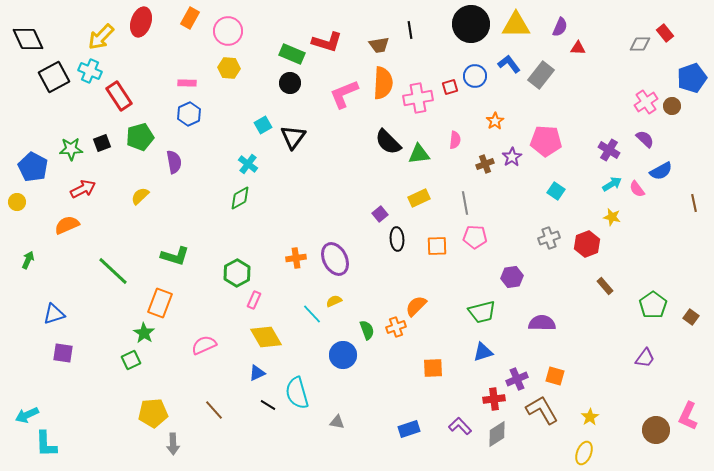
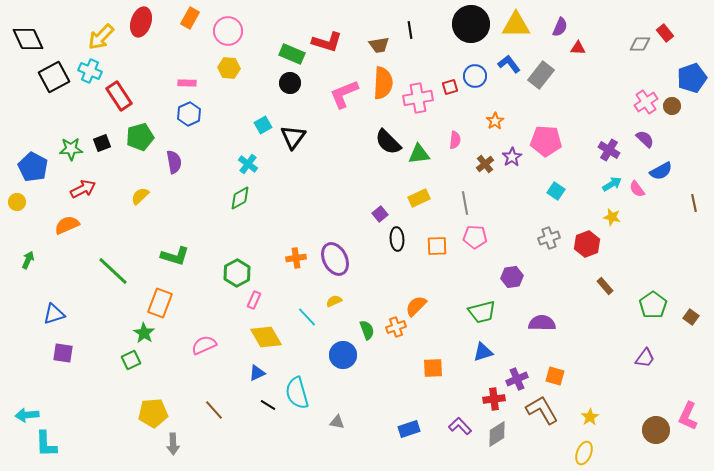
brown cross at (485, 164): rotated 18 degrees counterclockwise
cyan line at (312, 314): moved 5 px left, 3 px down
cyan arrow at (27, 415): rotated 20 degrees clockwise
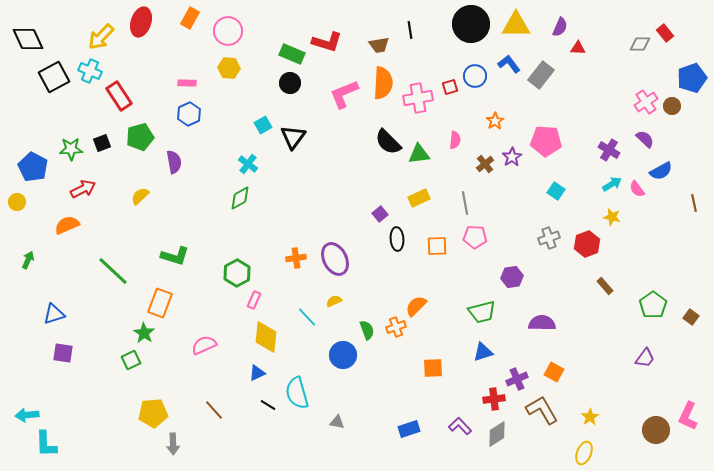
yellow diamond at (266, 337): rotated 36 degrees clockwise
orange square at (555, 376): moved 1 px left, 4 px up; rotated 12 degrees clockwise
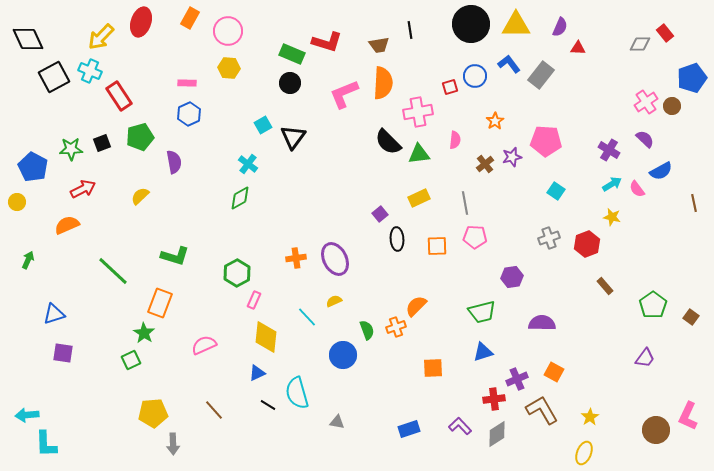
pink cross at (418, 98): moved 14 px down
purple star at (512, 157): rotated 18 degrees clockwise
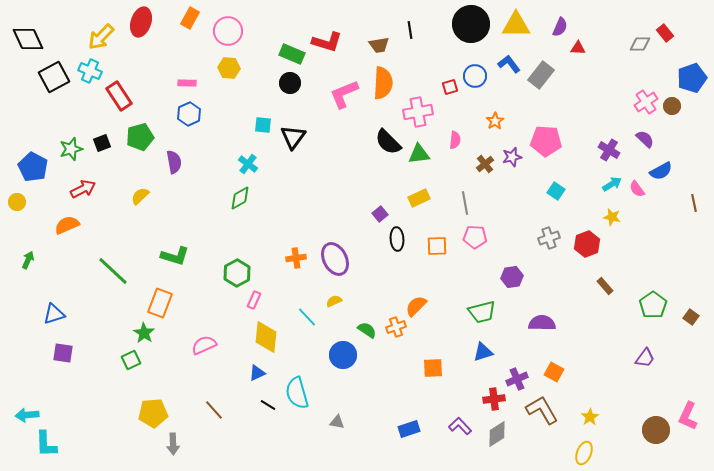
cyan square at (263, 125): rotated 36 degrees clockwise
green star at (71, 149): rotated 15 degrees counterclockwise
green semicircle at (367, 330): rotated 36 degrees counterclockwise
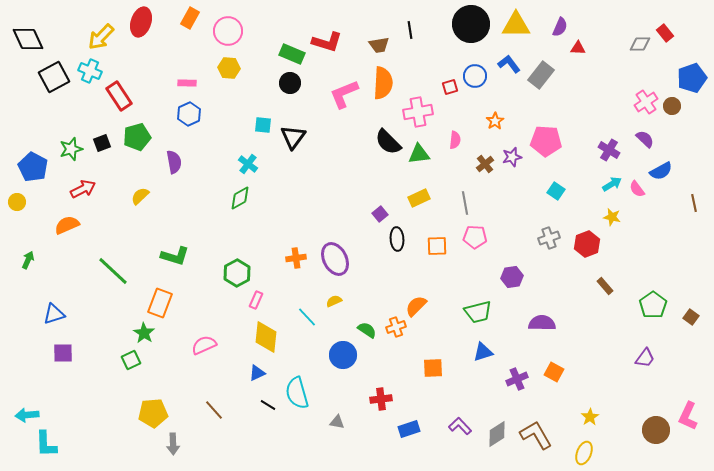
green pentagon at (140, 137): moved 3 px left
pink rectangle at (254, 300): moved 2 px right
green trapezoid at (482, 312): moved 4 px left
purple square at (63, 353): rotated 10 degrees counterclockwise
red cross at (494, 399): moved 113 px left
brown L-shape at (542, 410): moved 6 px left, 25 px down
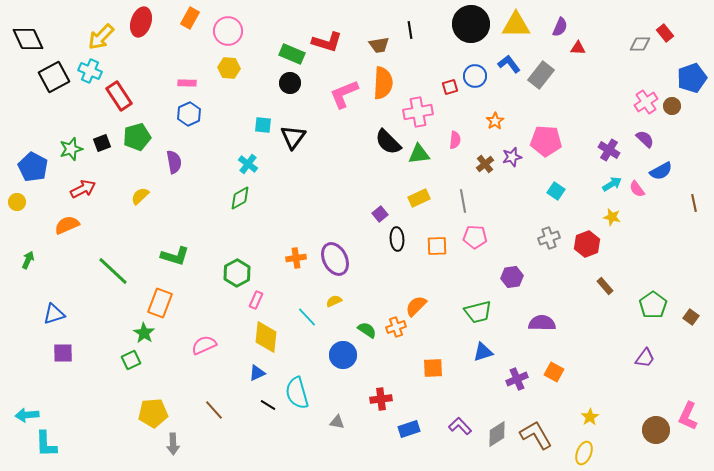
gray line at (465, 203): moved 2 px left, 2 px up
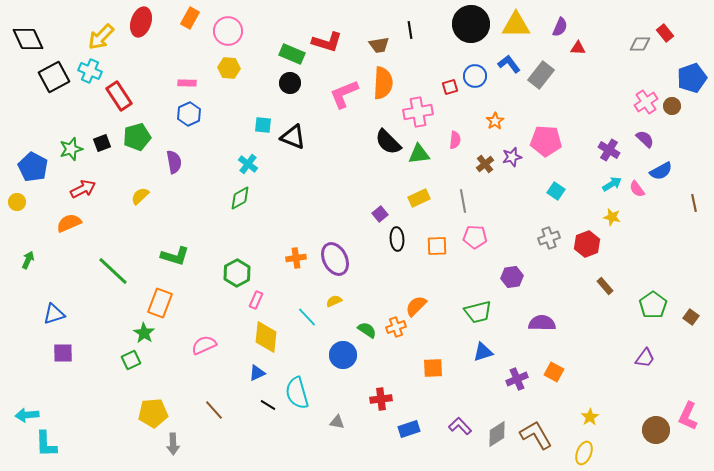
black triangle at (293, 137): rotated 44 degrees counterclockwise
orange semicircle at (67, 225): moved 2 px right, 2 px up
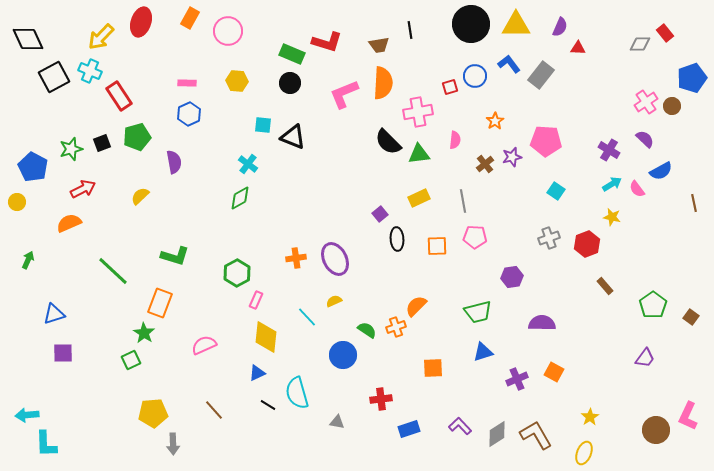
yellow hexagon at (229, 68): moved 8 px right, 13 px down
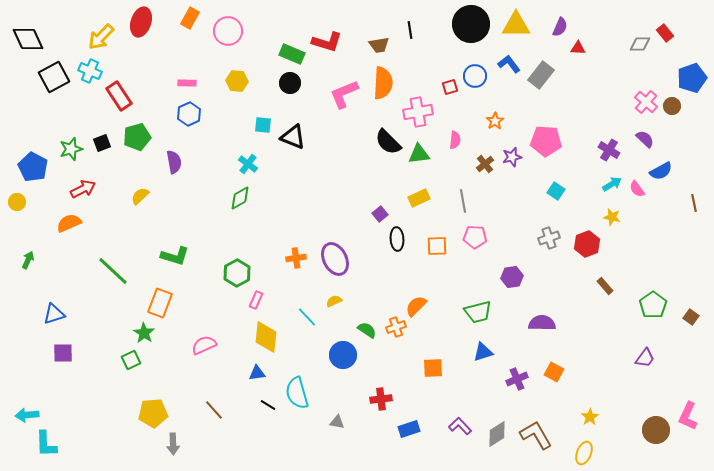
pink cross at (646, 102): rotated 15 degrees counterclockwise
blue triangle at (257, 373): rotated 18 degrees clockwise
